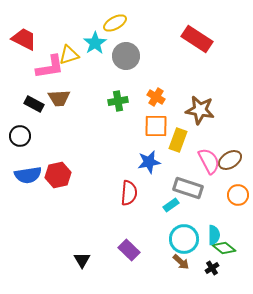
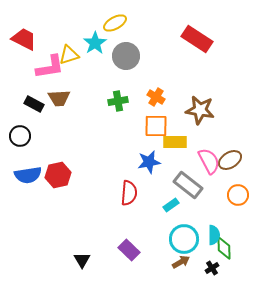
yellow rectangle: moved 3 px left, 2 px down; rotated 70 degrees clockwise
gray rectangle: moved 3 px up; rotated 20 degrees clockwise
green diamond: rotated 50 degrees clockwise
brown arrow: rotated 72 degrees counterclockwise
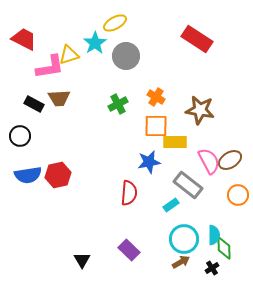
green cross: moved 3 px down; rotated 18 degrees counterclockwise
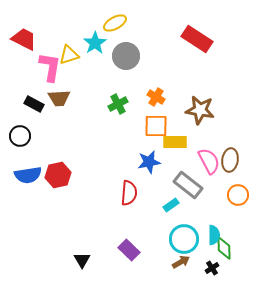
pink L-shape: rotated 72 degrees counterclockwise
brown ellipse: rotated 50 degrees counterclockwise
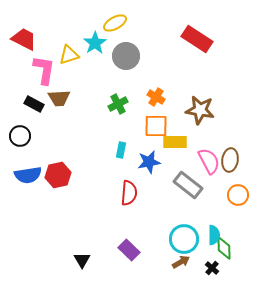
pink L-shape: moved 6 px left, 3 px down
cyan rectangle: moved 50 px left, 55 px up; rotated 42 degrees counterclockwise
black cross: rotated 16 degrees counterclockwise
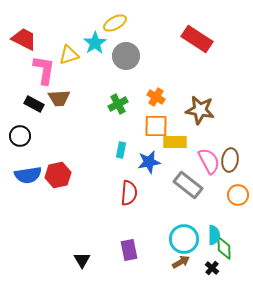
purple rectangle: rotated 35 degrees clockwise
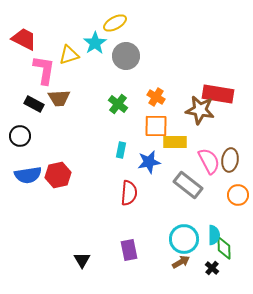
red rectangle: moved 21 px right, 55 px down; rotated 24 degrees counterclockwise
green cross: rotated 24 degrees counterclockwise
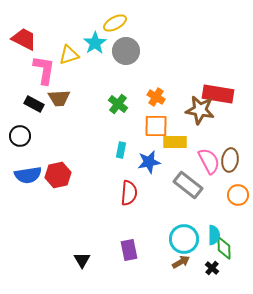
gray circle: moved 5 px up
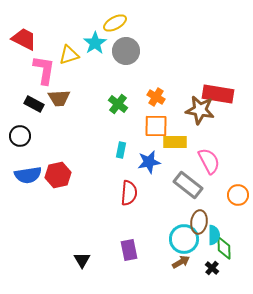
brown ellipse: moved 31 px left, 62 px down
